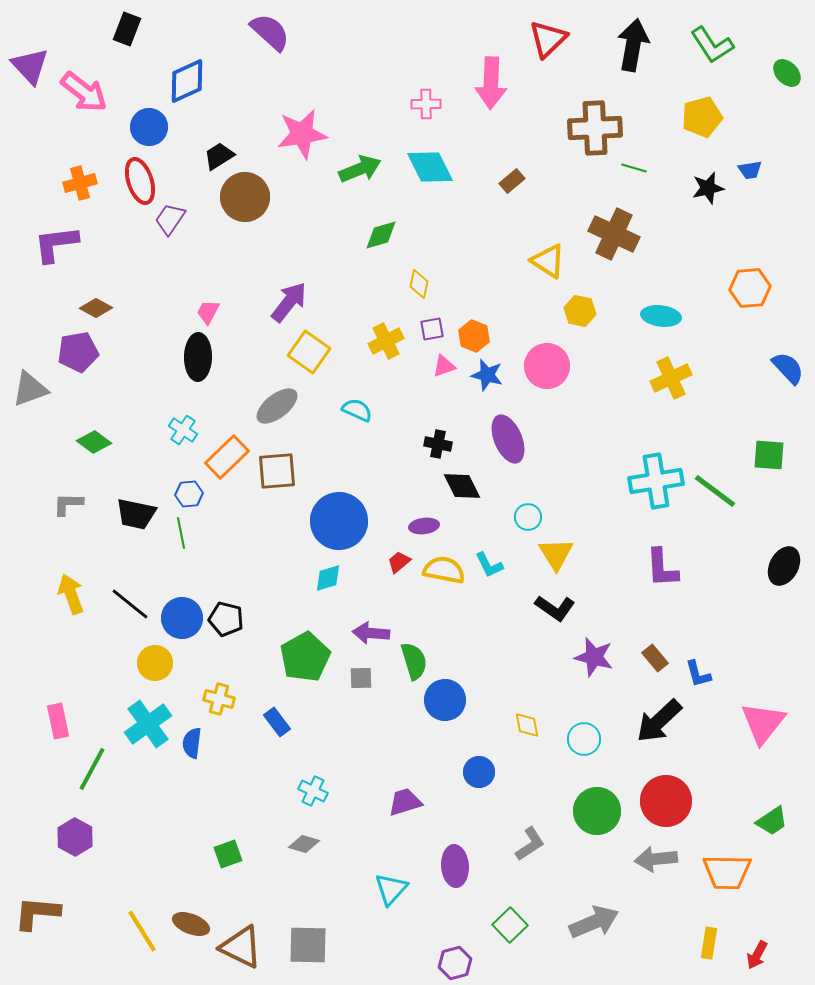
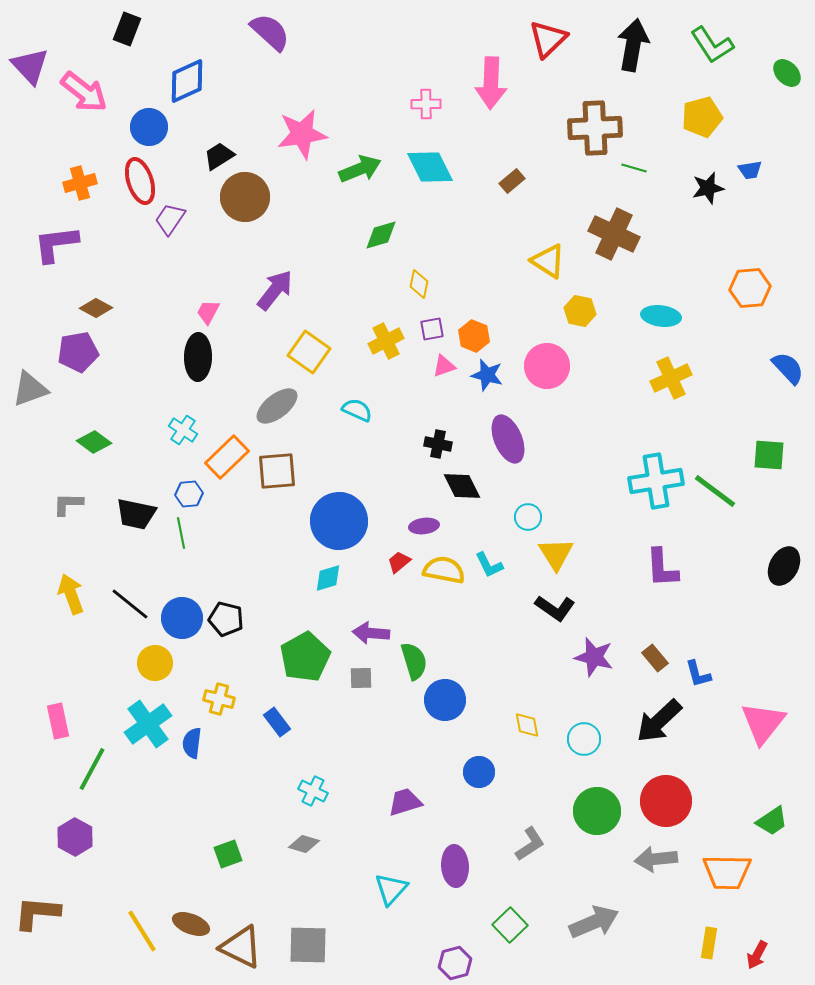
purple arrow at (289, 302): moved 14 px left, 12 px up
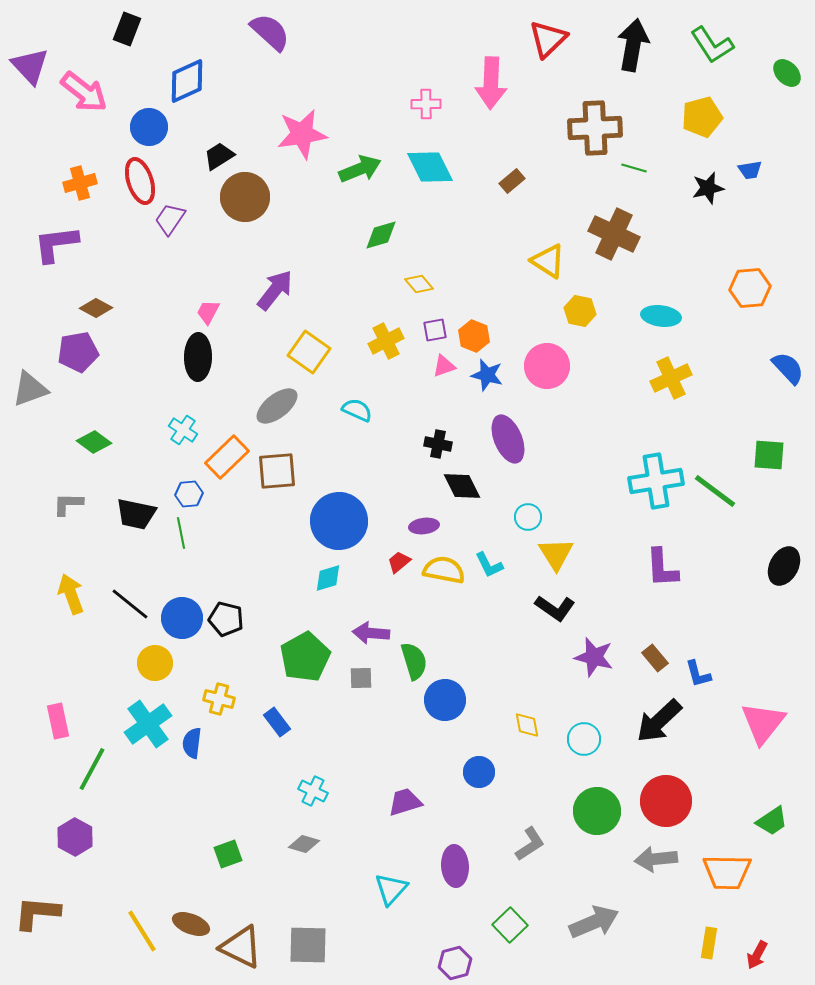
yellow diamond at (419, 284): rotated 52 degrees counterclockwise
purple square at (432, 329): moved 3 px right, 1 px down
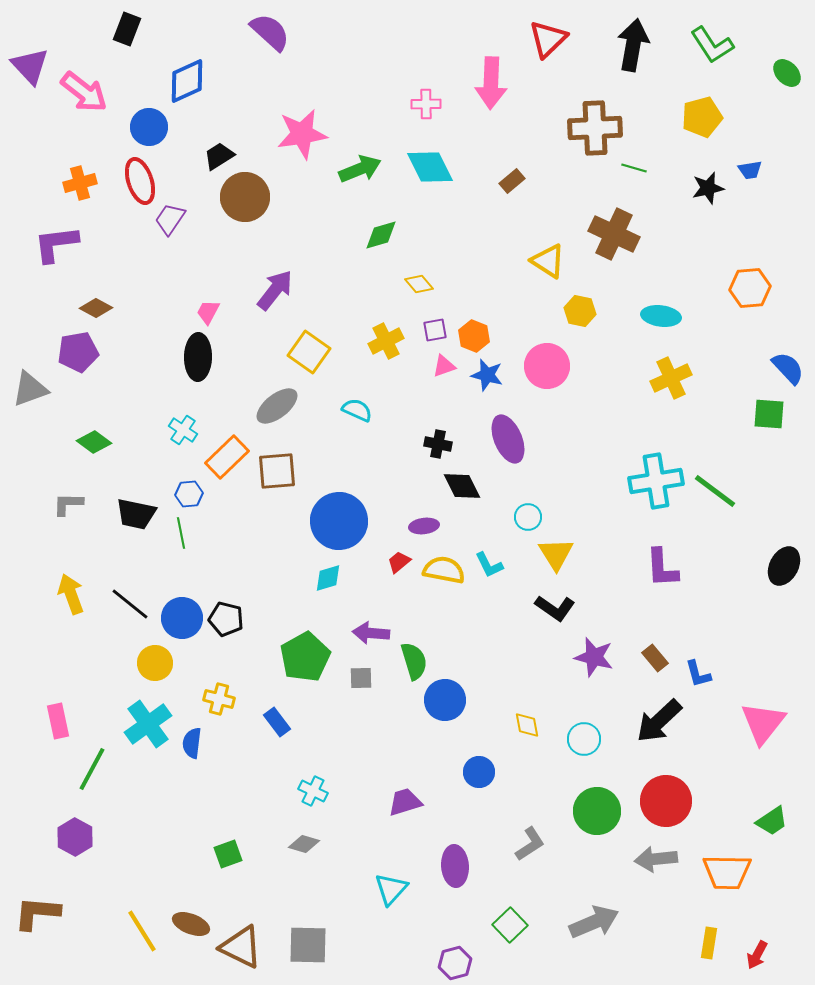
green square at (769, 455): moved 41 px up
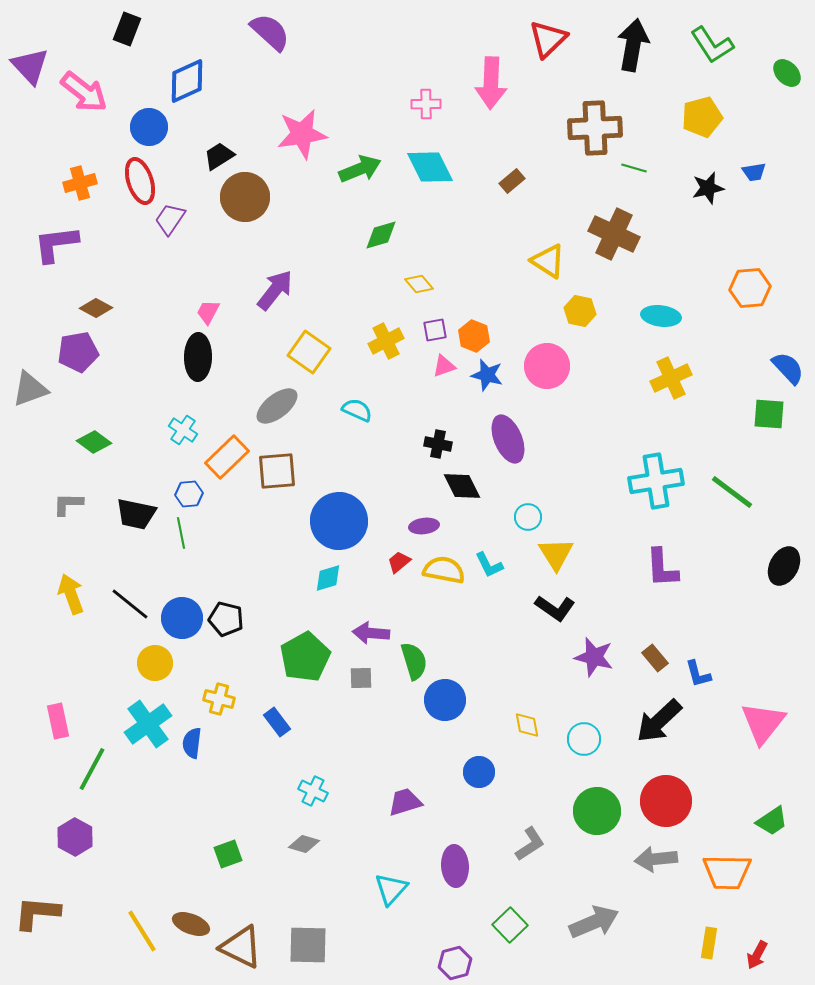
blue trapezoid at (750, 170): moved 4 px right, 2 px down
green line at (715, 491): moved 17 px right, 1 px down
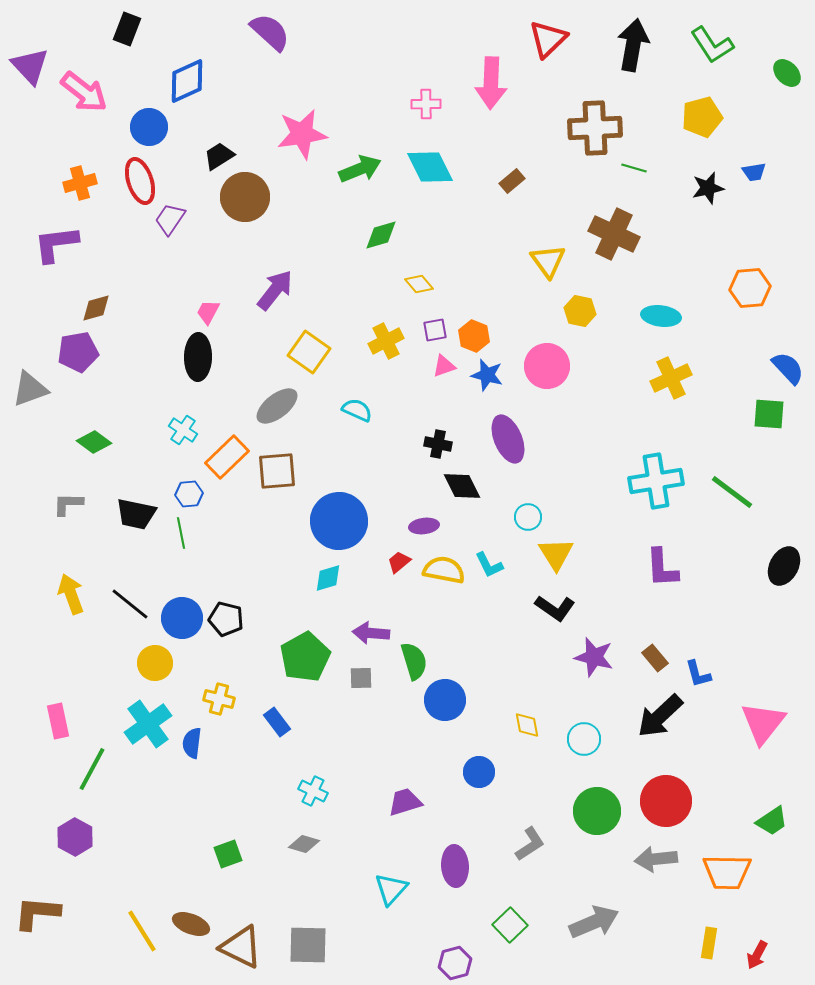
yellow triangle at (548, 261): rotated 21 degrees clockwise
brown diamond at (96, 308): rotated 44 degrees counterclockwise
black arrow at (659, 721): moved 1 px right, 5 px up
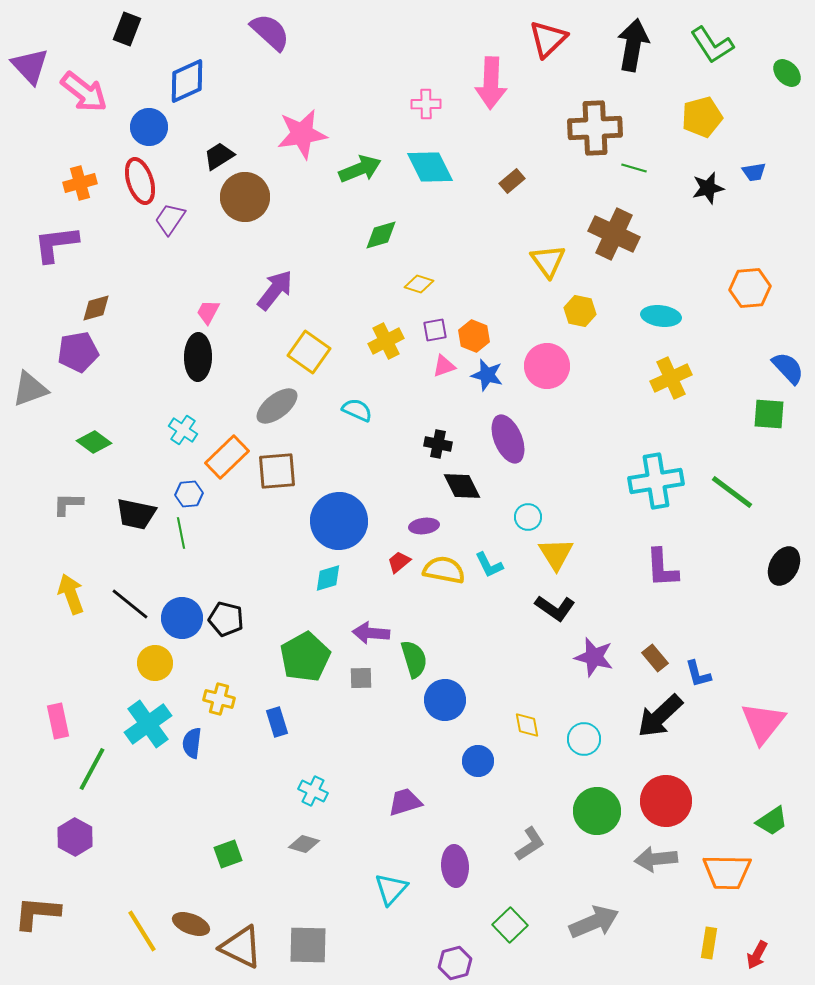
yellow diamond at (419, 284): rotated 32 degrees counterclockwise
green semicircle at (414, 661): moved 2 px up
blue rectangle at (277, 722): rotated 20 degrees clockwise
blue circle at (479, 772): moved 1 px left, 11 px up
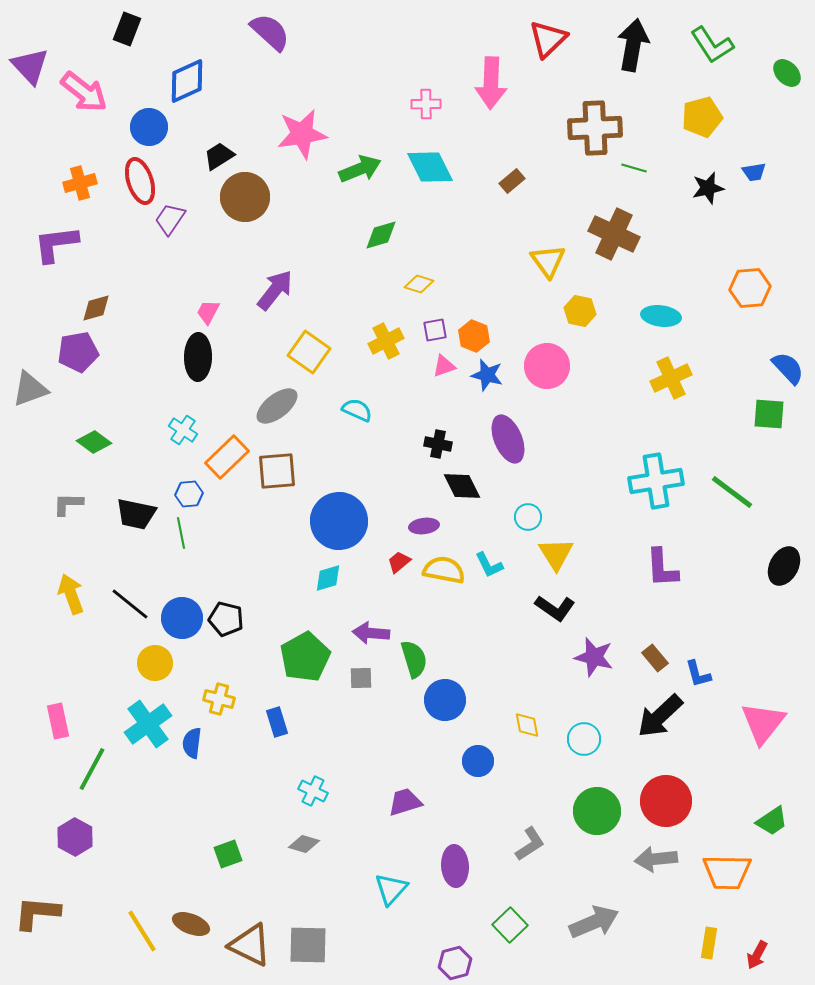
brown triangle at (241, 947): moved 9 px right, 2 px up
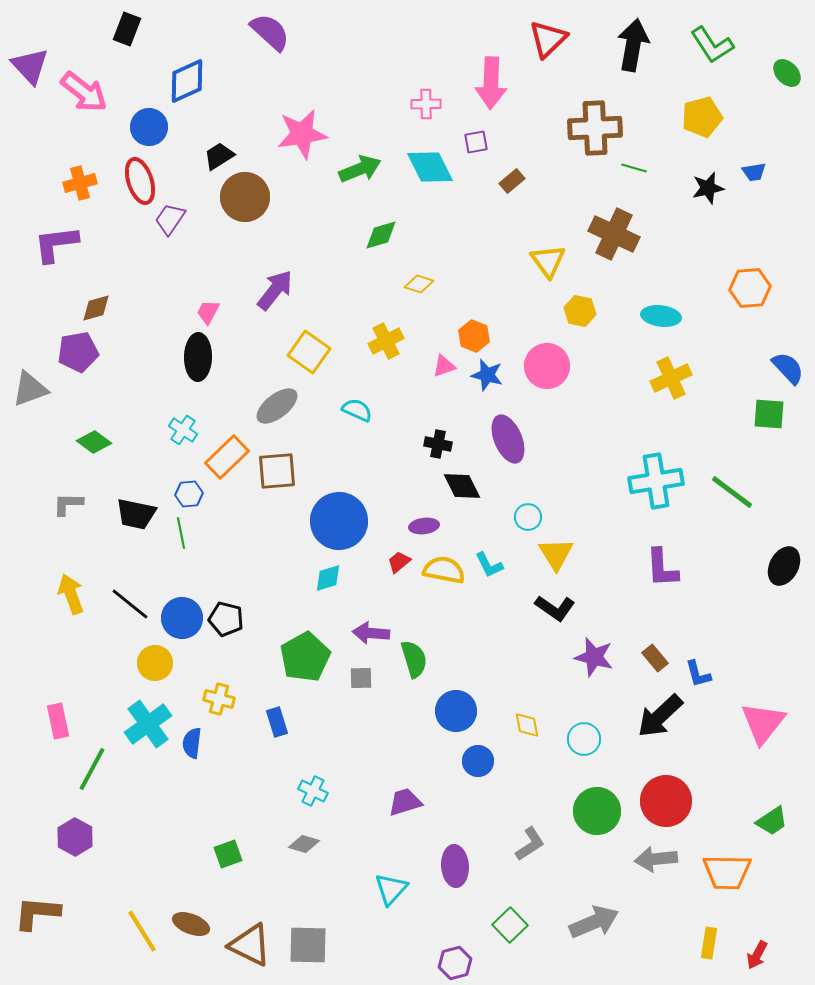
purple square at (435, 330): moved 41 px right, 188 px up
blue circle at (445, 700): moved 11 px right, 11 px down
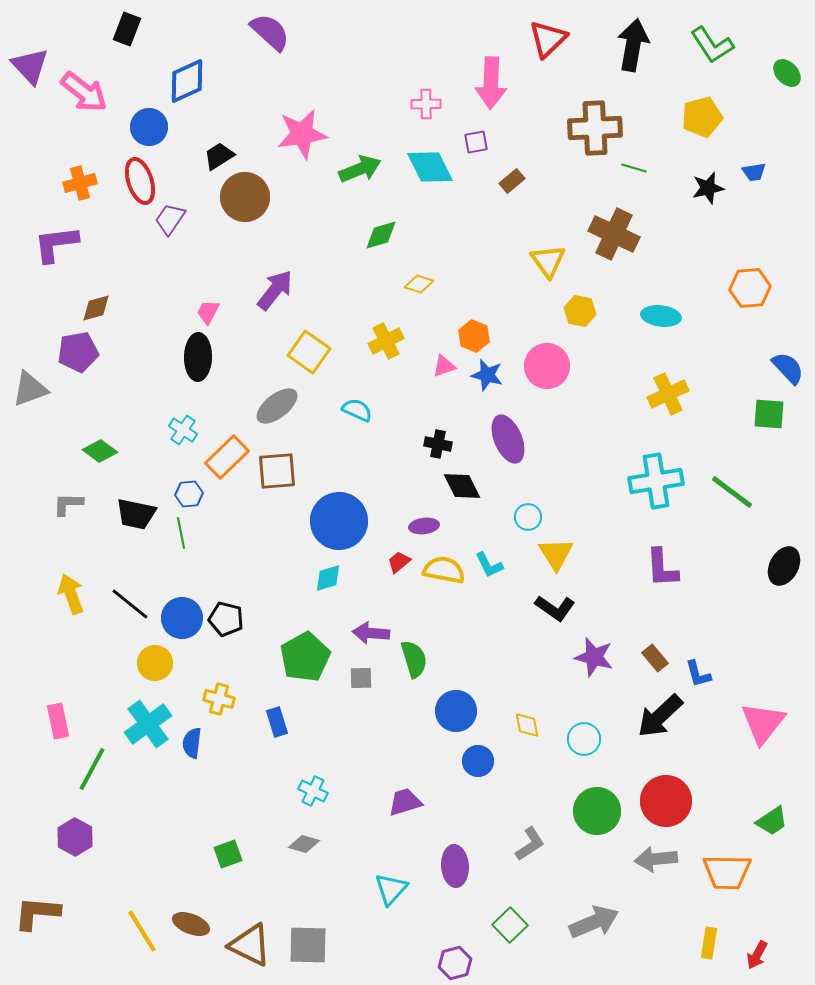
yellow cross at (671, 378): moved 3 px left, 16 px down
green diamond at (94, 442): moved 6 px right, 9 px down
